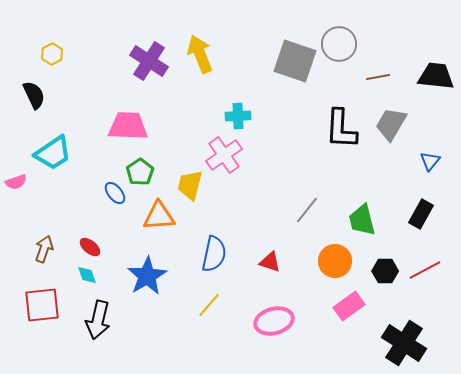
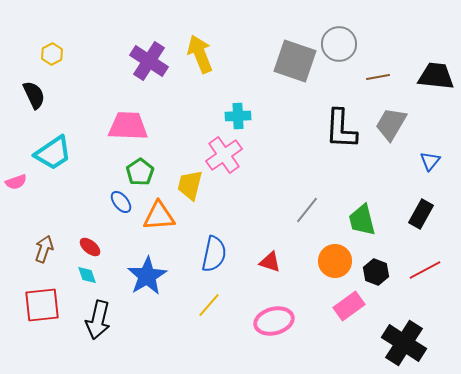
blue ellipse: moved 6 px right, 9 px down
black hexagon: moved 9 px left, 1 px down; rotated 20 degrees clockwise
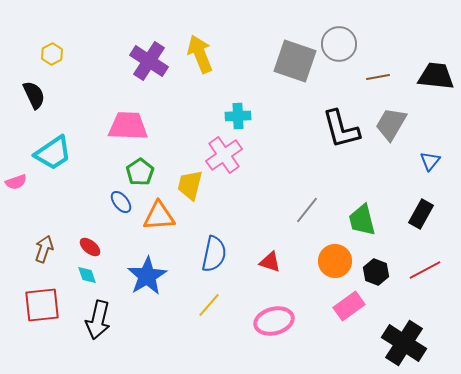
black L-shape: rotated 18 degrees counterclockwise
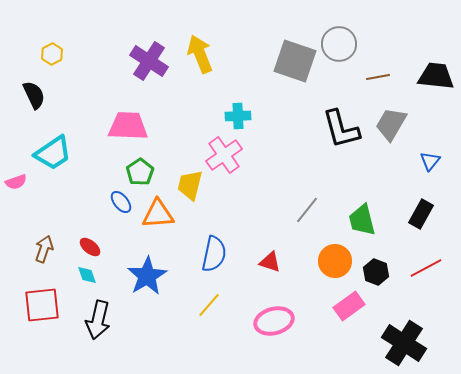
orange triangle: moved 1 px left, 2 px up
red line: moved 1 px right, 2 px up
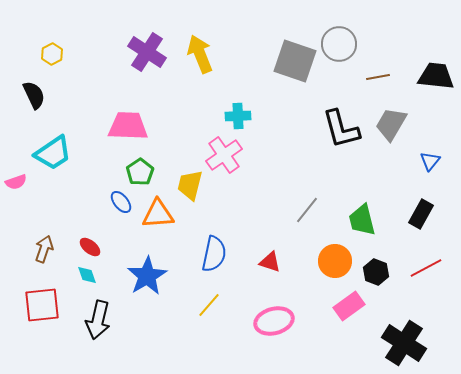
purple cross: moved 2 px left, 9 px up
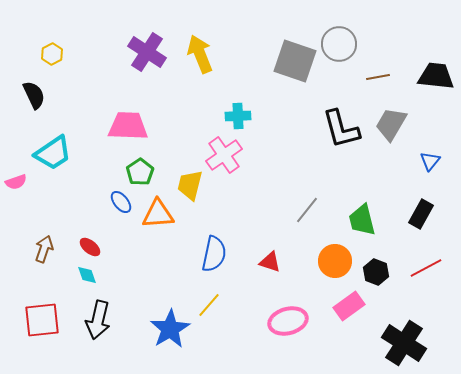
blue star: moved 23 px right, 53 px down
red square: moved 15 px down
pink ellipse: moved 14 px right
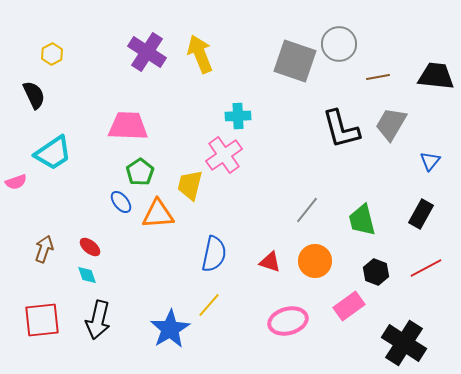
orange circle: moved 20 px left
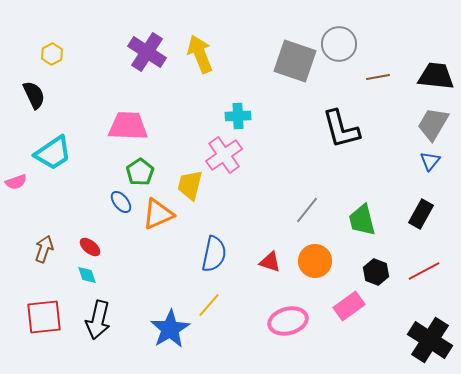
gray trapezoid: moved 42 px right
orange triangle: rotated 20 degrees counterclockwise
red line: moved 2 px left, 3 px down
red square: moved 2 px right, 3 px up
black cross: moved 26 px right, 3 px up
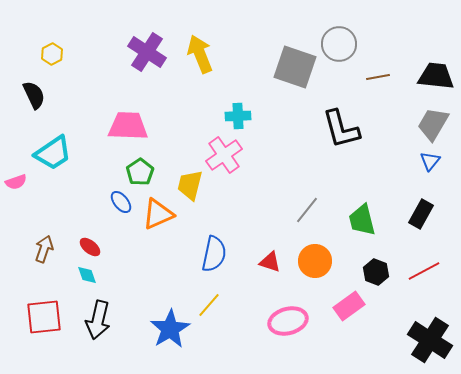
gray square: moved 6 px down
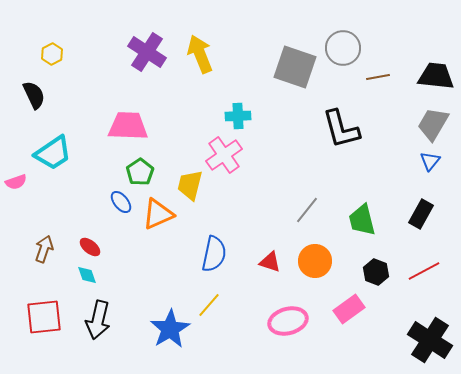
gray circle: moved 4 px right, 4 px down
pink rectangle: moved 3 px down
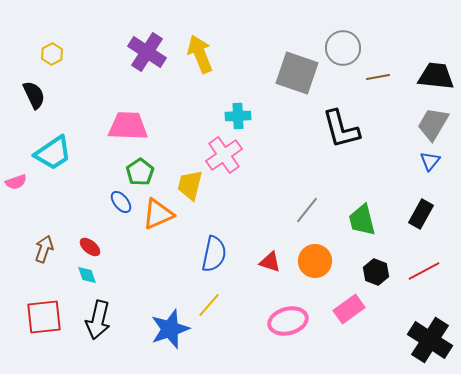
gray square: moved 2 px right, 6 px down
blue star: rotated 12 degrees clockwise
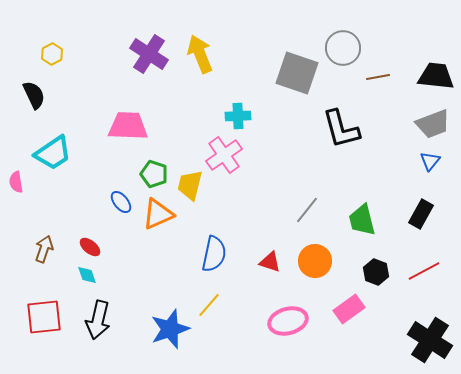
purple cross: moved 2 px right, 2 px down
gray trapezoid: rotated 141 degrees counterclockwise
green pentagon: moved 14 px right, 2 px down; rotated 20 degrees counterclockwise
pink semicircle: rotated 100 degrees clockwise
